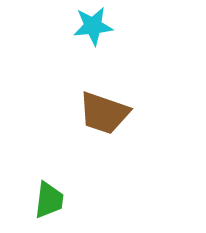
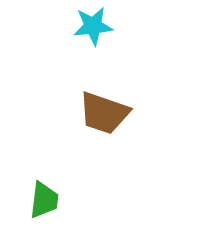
green trapezoid: moved 5 px left
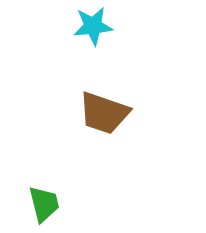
green trapezoid: moved 4 px down; rotated 21 degrees counterclockwise
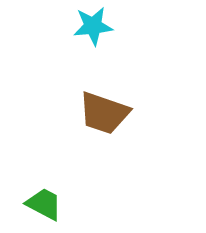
green trapezoid: rotated 48 degrees counterclockwise
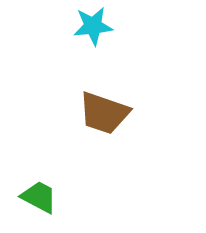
green trapezoid: moved 5 px left, 7 px up
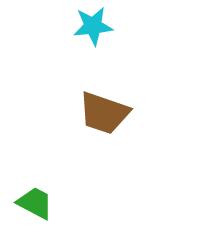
green trapezoid: moved 4 px left, 6 px down
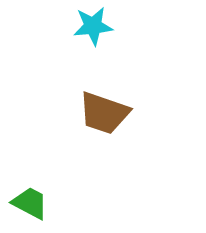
green trapezoid: moved 5 px left
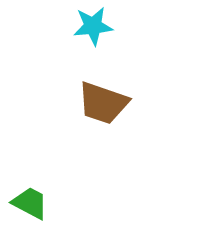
brown trapezoid: moved 1 px left, 10 px up
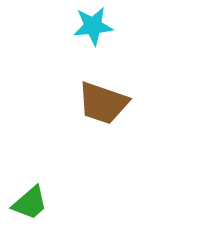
green trapezoid: rotated 111 degrees clockwise
